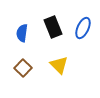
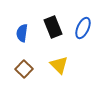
brown square: moved 1 px right, 1 px down
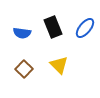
blue ellipse: moved 2 px right; rotated 15 degrees clockwise
blue semicircle: rotated 90 degrees counterclockwise
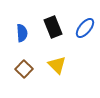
blue semicircle: rotated 102 degrees counterclockwise
yellow triangle: moved 2 px left
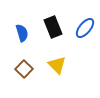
blue semicircle: rotated 12 degrees counterclockwise
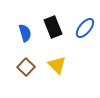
blue semicircle: moved 3 px right
brown square: moved 2 px right, 2 px up
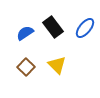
black rectangle: rotated 15 degrees counterclockwise
blue semicircle: rotated 108 degrees counterclockwise
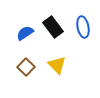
blue ellipse: moved 2 px left, 1 px up; rotated 50 degrees counterclockwise
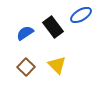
blue ellipse: moved 2 px left, 12 px up; rotated 70 degrees clockwise
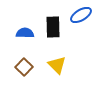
black rectangle: rotated 35 degrees clockwise
blue semicircle: rotated 36 degrees clockwise
brown square: moved 2 px left
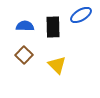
blue semicircle: moved 7 px up
brown square: moved 12 px up
